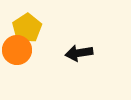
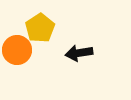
yellow pentagon: moved 13 px right
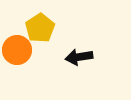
black arrow: moved 4 px down
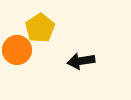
black arrow: moved 2 px right, 4 px down
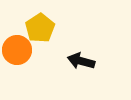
black arrow: rotated 24 degrees clockwise
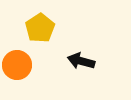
orange circle: moved 15 px down
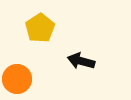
orange circle: moved 14 px down
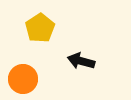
orange circle: moved 6 px right
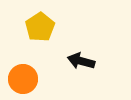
yellow pentagon: moved 1 px up
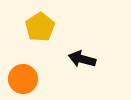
black arrow: moved 1 px right, 2 px up
